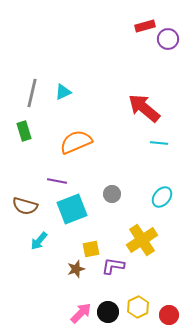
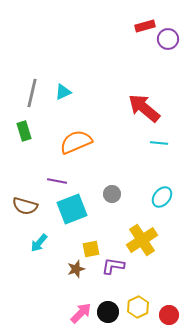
cyan arrow: moved 2 px down
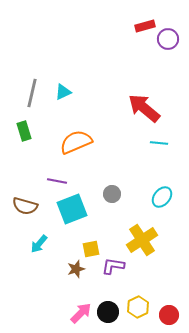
cyan arrow: moved 1 px down
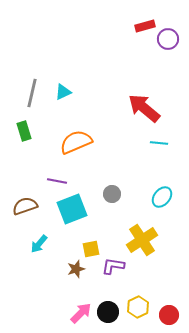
brown semicircle: rotated 145 degrees clockwise
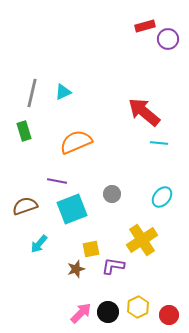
red arrow: moved 4 px down
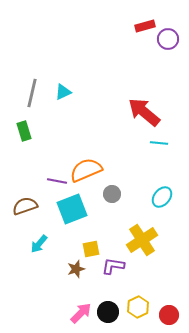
orange semicircle: moved 10 px right, 28 px down
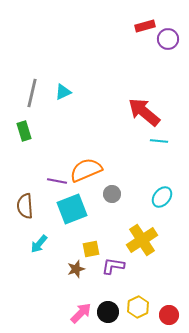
cyan line: moved 2 px up
brown semicircle: rotated 75 degrees counterclockwise
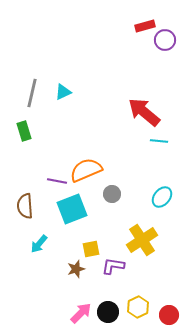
purple circle: moved 3 px left, 1 px down
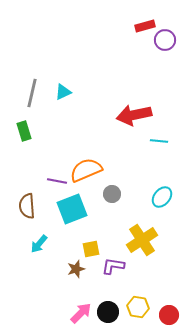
red arrow: moved 10 px left, 3 px down; rotated 52 degrees counterclockwise
brown semicircle: moved 2 px right
yellow hexagon: rotated 25 degrees counterclockwise
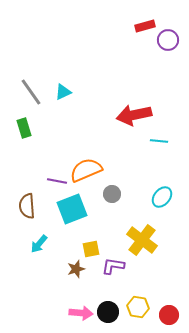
purple circle: moved 3 px right
gray line: moved 1 px left, 1 px up; rotated 48 degrees counterclockwise
green rectangle: moved 3 px up
yellow cross: rotated 20 degrees counterclockwise
pink arrow: rotated 50 degrees clockwise
